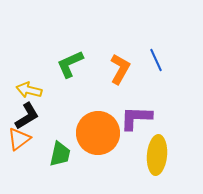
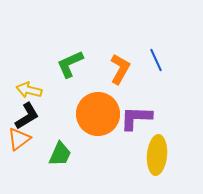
orange circle: moved 19 px up
green trapezoid: rotated 12 degrees clockwise
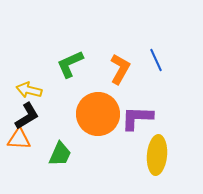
purple L-shape: moved 1 px right
orange triangle: rotated 40 degrees clockwise
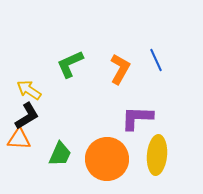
yellow arrow: rotated 20 degrees clockwise
orange circle: moved 9 px right, 45 px down
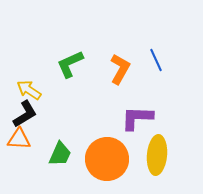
black L-shape: moved 2 px left, 2 px up
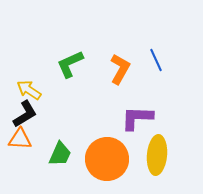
orange triangle: moved 1 px right
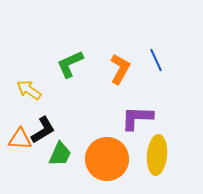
black L-shape: moved 18 px right, 16 px down
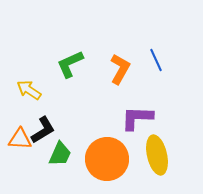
yellow ellipse: rotated 18 degrees counterclockwise
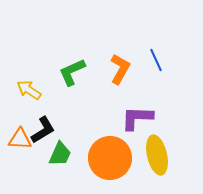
green L-shape: moved 2 px right, 8 px down
orange circle: moved 3 px right, 1 px up
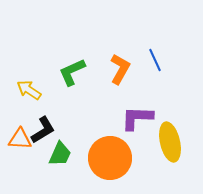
blue line: moved 1 px left
yellow ellipse: moved 13 px right, 13 px up
